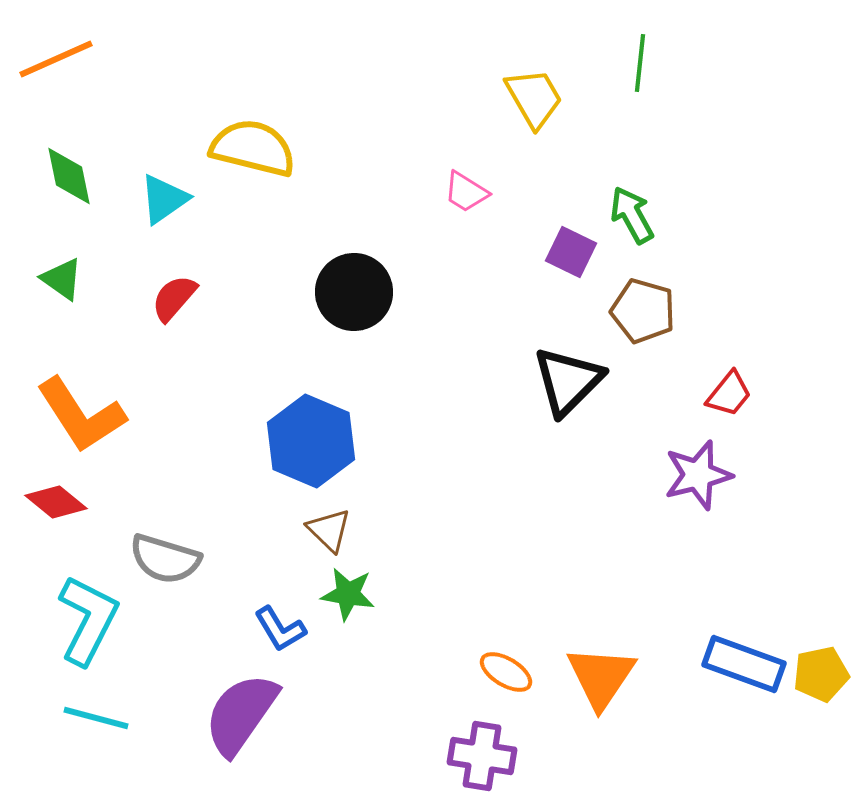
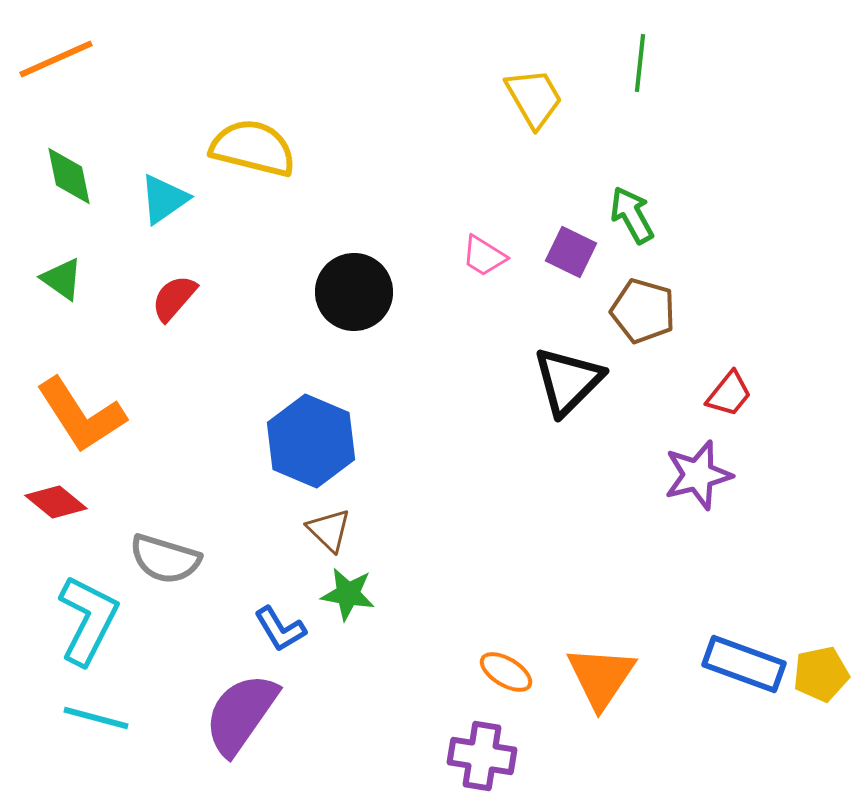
pink trapezoid: moved 18 px right, 64 px down
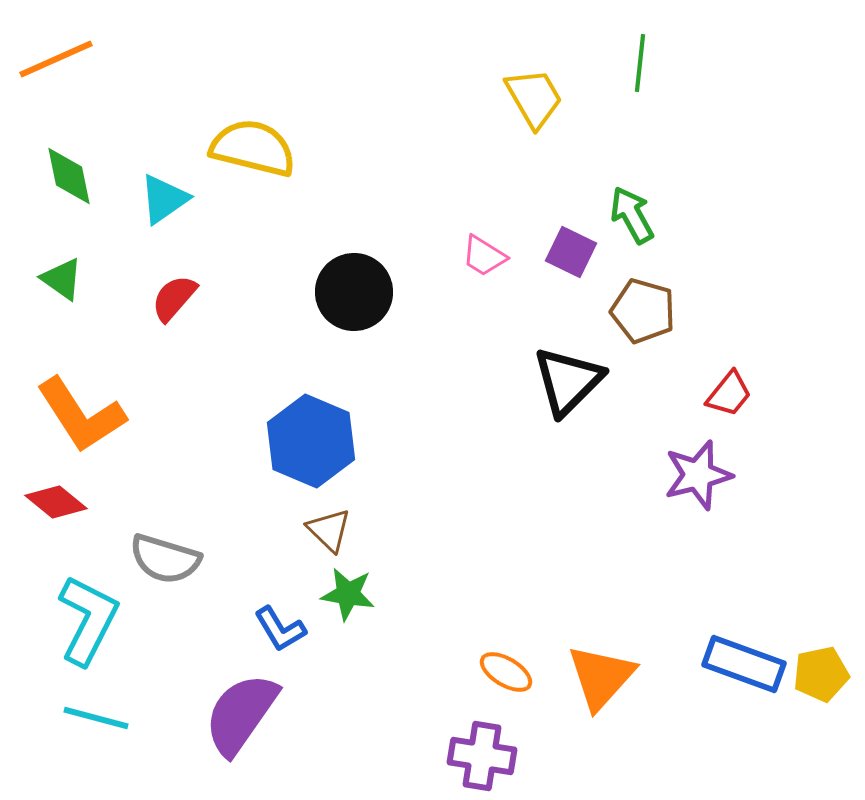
orange triangle: rotated 8 degrees clockwise
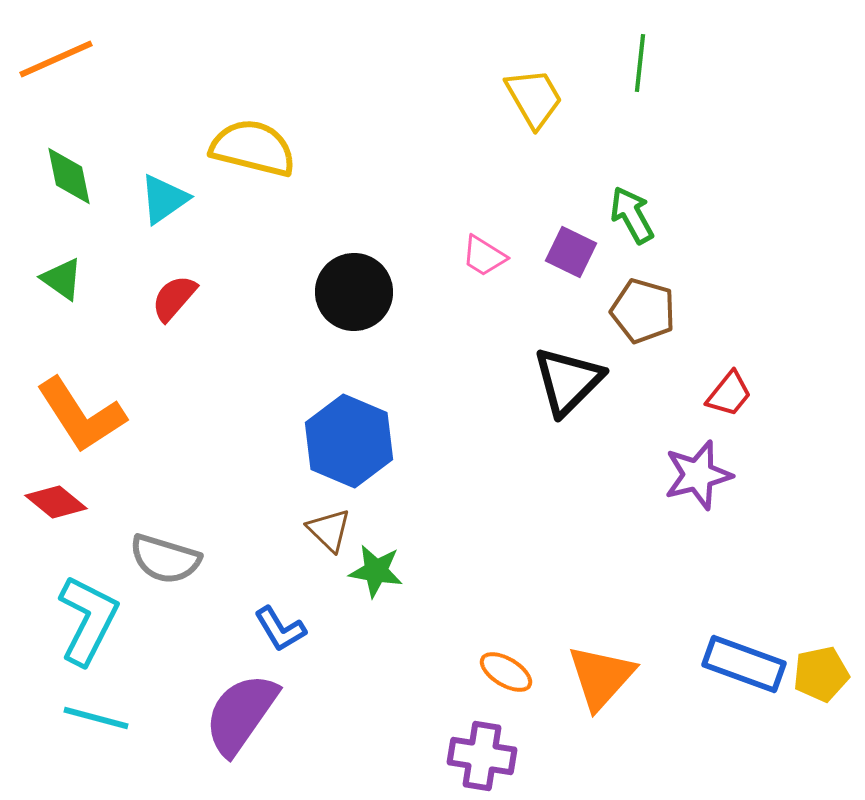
blue hexagon: moved 38 px right
green star: moved 28 px right, 23 px up
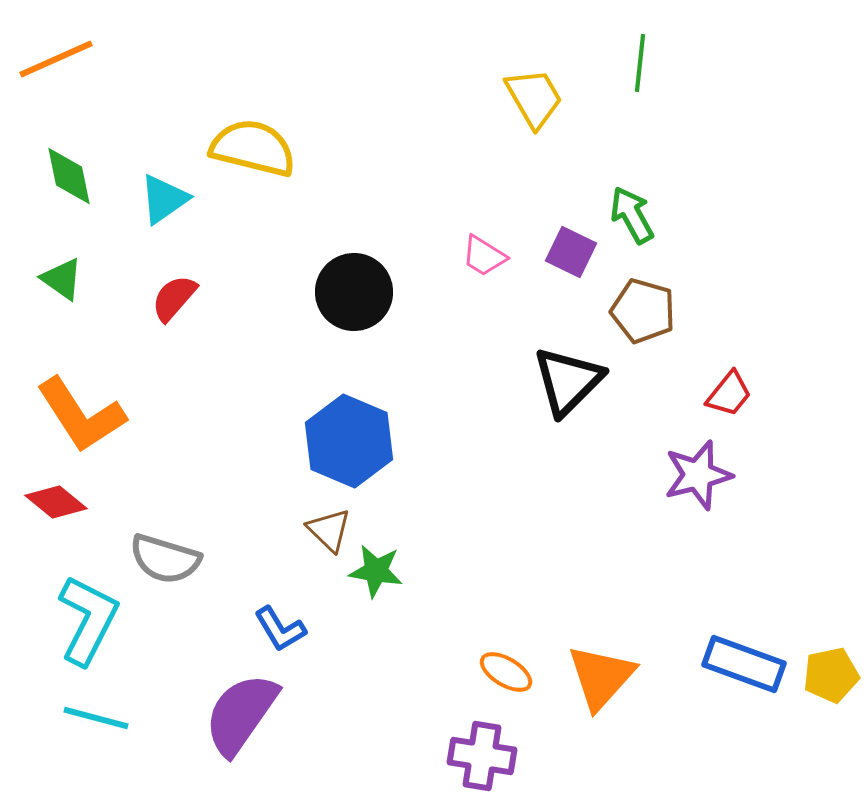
yellow pentagon: moved 10 px right, 1 px down
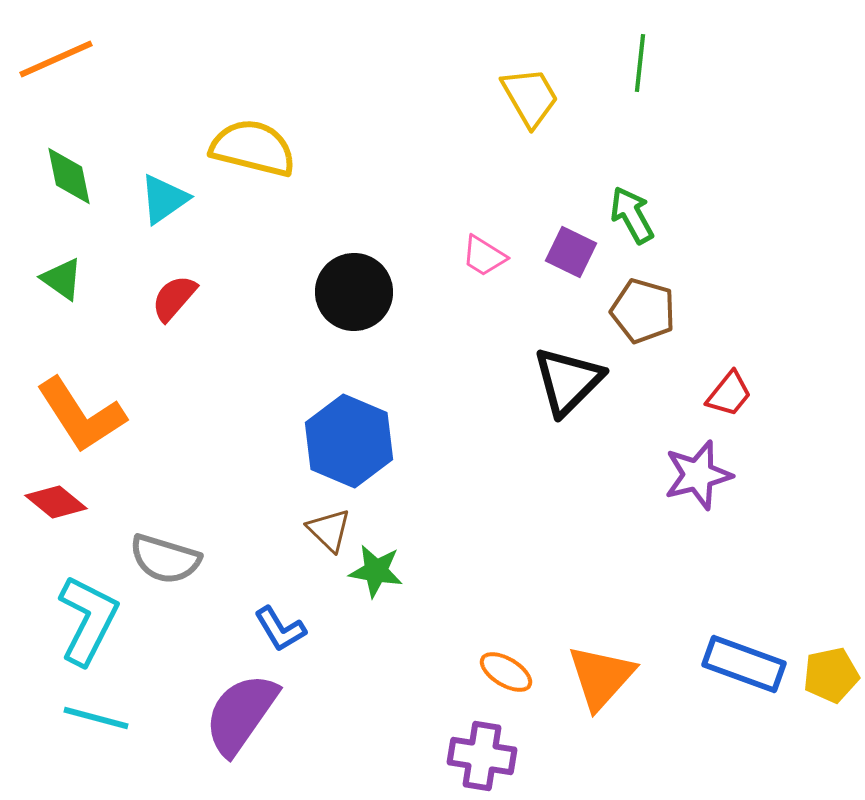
yellow trapezoid: moved 4 px left, 1 px up
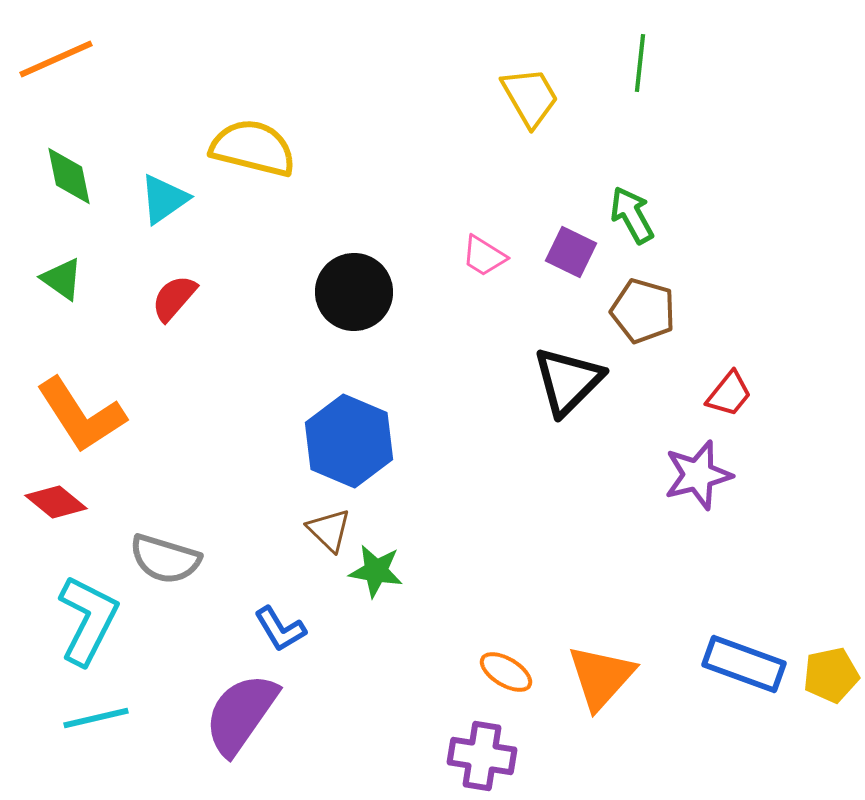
cyan line: rotated 28 degrees counterclockwise
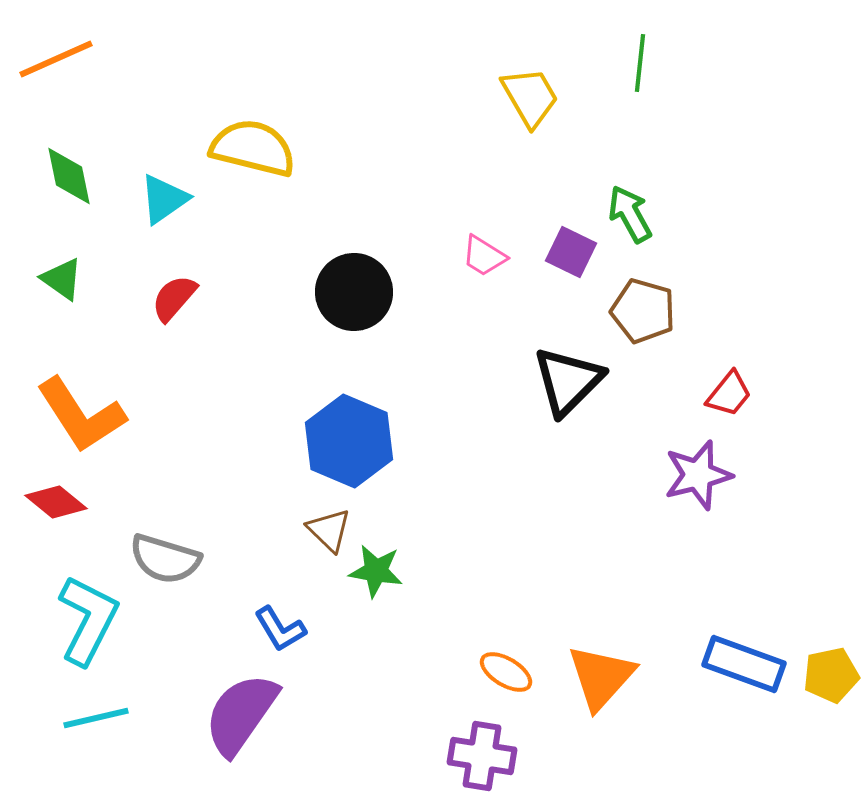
green arrow: moved 2 px left, 1 px up
